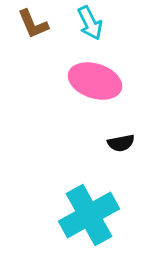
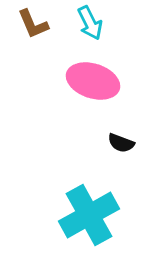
pink ellipse: moved 2 px left
black semicircle: rotated 32 degrees clockwise
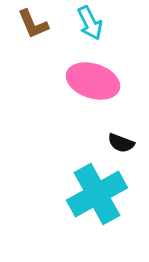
cyan cross: moved 8 px right, 21 px up
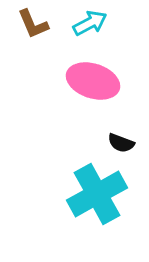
cyan arrow: rotated 92 degrees counterclockwise
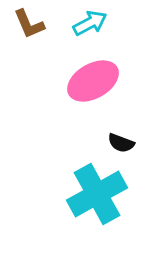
brown L-shape: moved 4 px left
pink ellipse: rotated 48 degrees counterclockwise
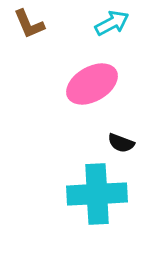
cyan arrow: moved 22 px right
pink ellipse: moved 1 px left, 3 px down
cyan cross: rotated 26 degrees clockwise
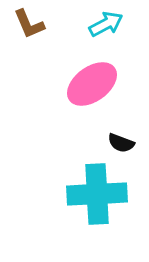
cyan arrow: moved 6 px left, 1 px down
pink ellipse: rotated 6 degrees counterclockwise
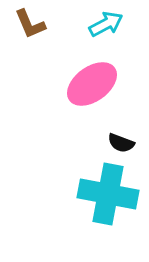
brown L-shape: moved 1 px right
cyan cross: moved 11 px right; rotated 14 degrees clockwise
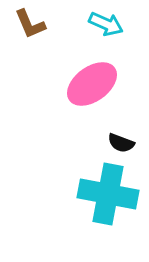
cyan arrow: rotated 52 degrees clockwise
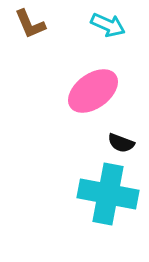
cyan arrow: moved 2 px right, 1 px down
pink ellipse: moved 1 px right, 7 px down
